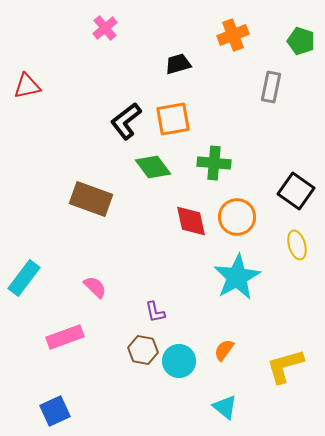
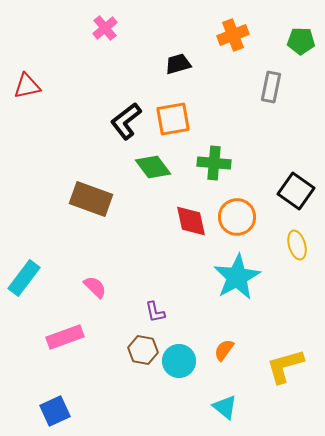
green pentagon: rotated 16 degrees counterclockwise
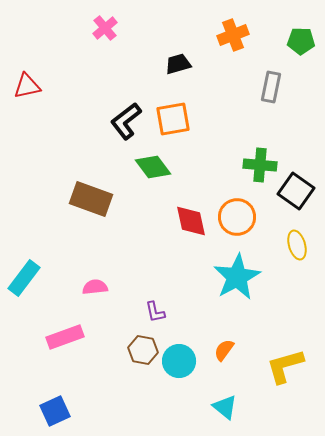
green cross: moved 46 px right, 2 px down
pink semicircle: rotated 50 degrees counterclockwise
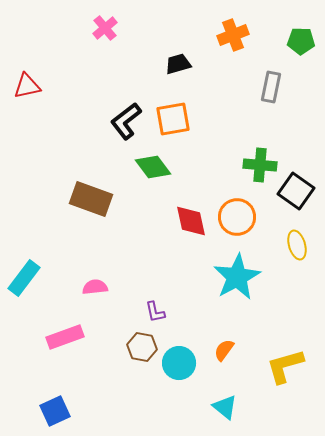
brown hexagon: moved 1 px left, 3 px up
cyan circle: moved 2 px down
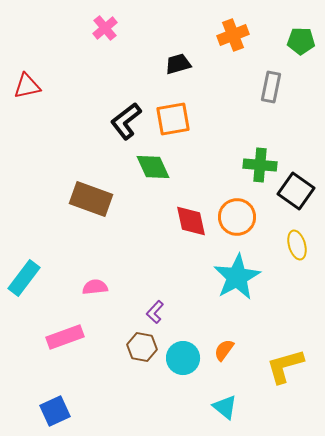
green diamond: rotated 12 degrees clockwise
purple L-shape: rotated 55 degrees clockwise
cyan circle: moved 4 px right, 5 px up
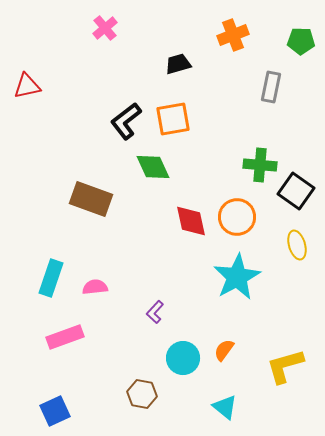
cyan rectangle: moved 27 px right; rotated 18 degrees counterclockwise
brown hexagon: moved 47 px down
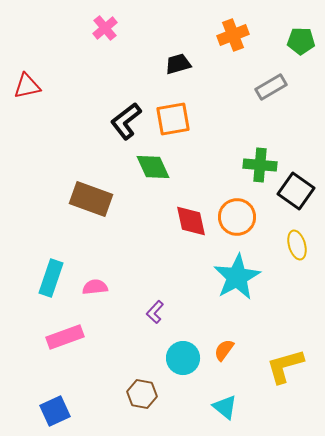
gray rectangle: rotated 48 degrees clockwise
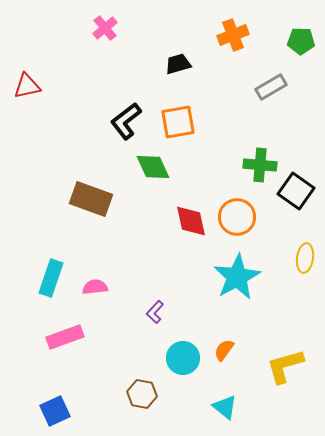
orange square: moved 5 px right, 3 px down
yellow ellipse: moved 8 px right, 13 px down; rotated 24 degrees clockwise
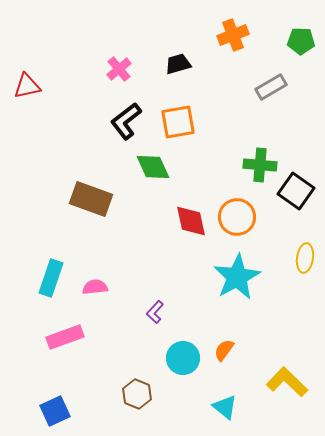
pink cross: moved 14 px right, 41 px down
yellow L-shape: moved 2 px right, 16 px down; rotated 60 degrees clockwise
brown hexagon: moved 5 px left; rotated 12 degrees clockwise
